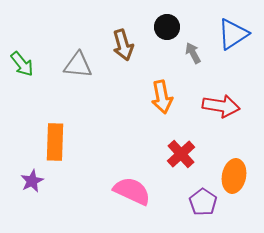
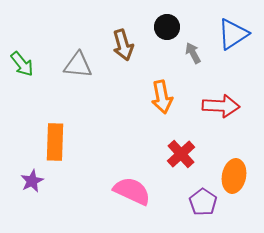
red arrow: rotated 6 degrees counterclockwise
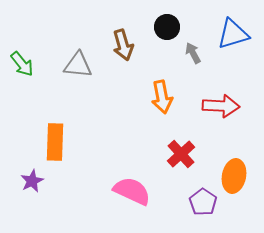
blue triangle: rotated 16 degrees clockwise
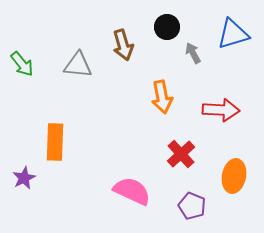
red arrow: moved 4 px down
purple star: moved 8 px left, 3 px up
purple pentagon: moved 11 px left, 4 px down; rotated 12 degrees counterclockwise
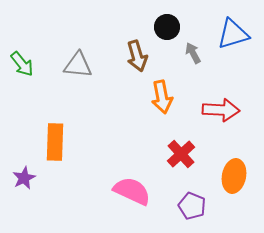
brown arrow: moved 14 px right, 11 px down
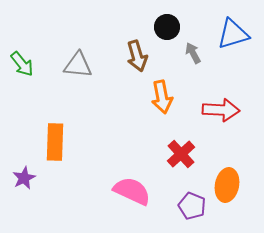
orange ellipse: moved 7 px left, 9 px down
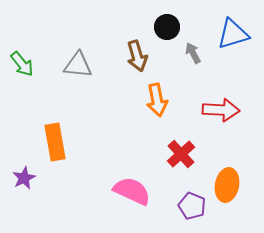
orange arrow: moved 5 px left, 3 px down
orange rectangle: rotated 12 degrees counterclockwise
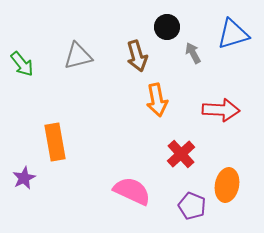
gray triangle: moved 9 px up; rotated 20 degrees counterclockwise
